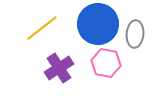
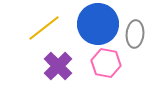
yellow line: moved 2 px right
purple cross: moved 1 px left, 2 px up; rotated 12 degrees counterclockwise
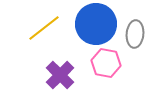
blue circle: moved 2 px left
purple cross: moved 2 px right, 9 px down
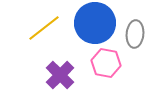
blue circle: moved 1 px left, 1 px up
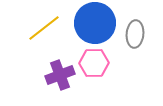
pink hexagon: moved 12 px left; rotated 12 degrees counterclockwise
purple cross: rotated 24 degrees clockwise
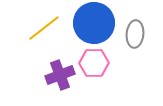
blue circle: moved 1 px left
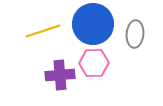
blue circle: moved 1 px left, 1 px down
yellow line: moved 1 px left, 3 px down; rotated 20 degrees clockwise
purple cross: rotated 16 degrees clockwise
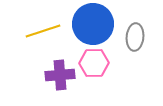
gray ellipse: moved 3 px down
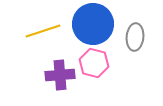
pink hexagon: rotated 16 degrees clockwise
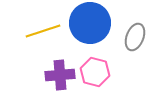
blue circle: moved 3 px left, 1 px up
gray ellipse: rotated 16 degrees clockwise
pink hexagon: moved 1 px right, 9 px down
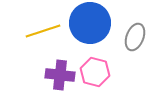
purple cross: rotated 12 degrees clockwise
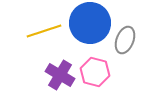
yellow line: moved 1 px right
gray ellipse: moved 10 px left, 3 px down
purple cross: rotated 24 degrees clockwise
